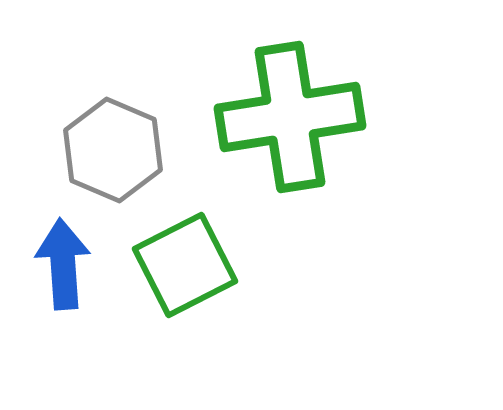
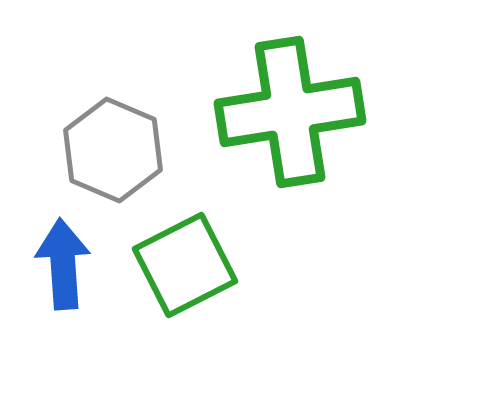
green cross: moved 5 px up
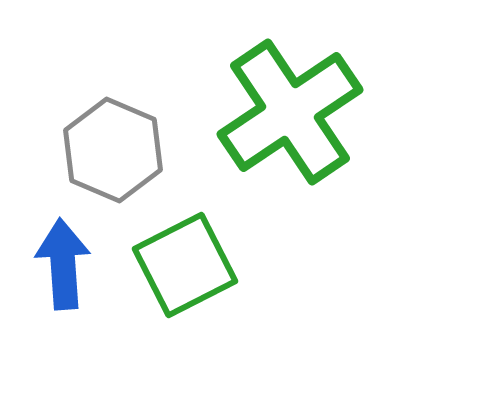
green cross: rotated 25 degrees counterclockwise
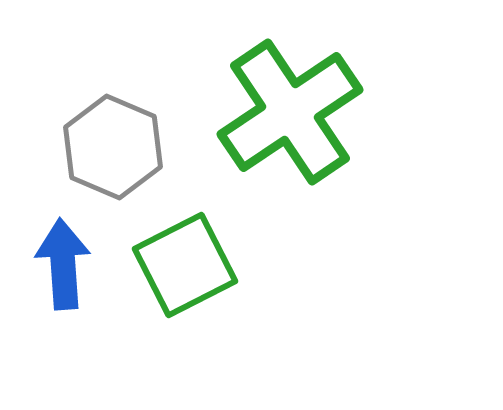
gray hexagon: moved 3 px up
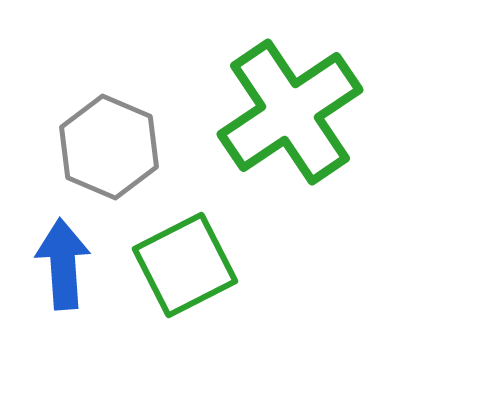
gray hexagon: moved 4 px left
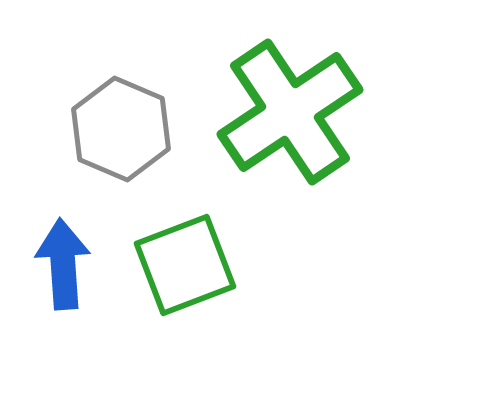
gray hexagon: moved 12 px right, 18 px up
green square: rotated 6 degrees clockwise
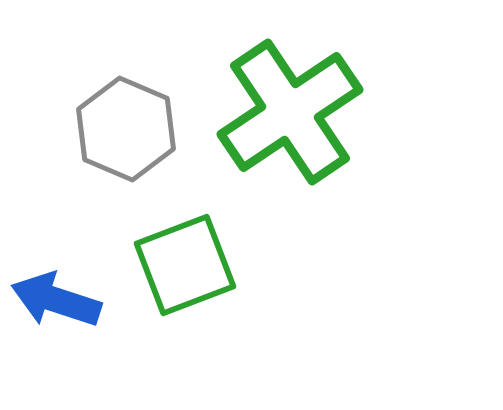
gray hexagon: moved 5 px right
blue arrow: moved 7 px left, 36 px down; rotated 68 degrees counterclockwise
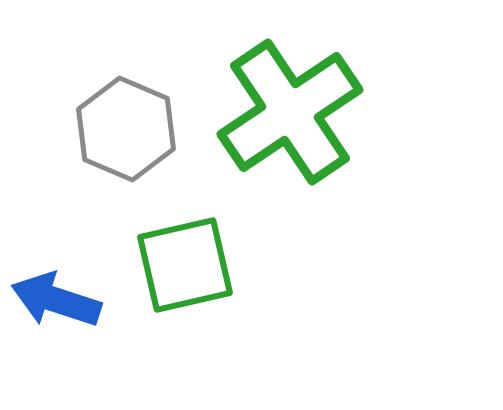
green square: rotated 8 degrees clockwise
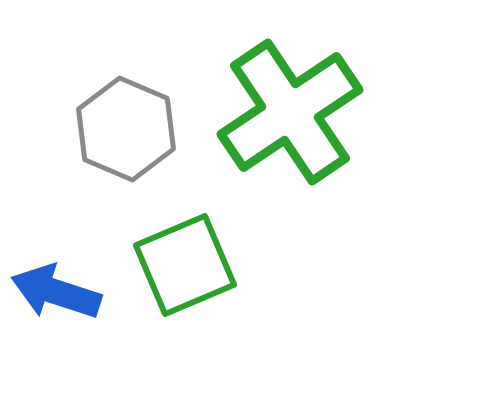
green square: rotated 10 degrees counterclockwise
blue arrow: moved 8 px up
